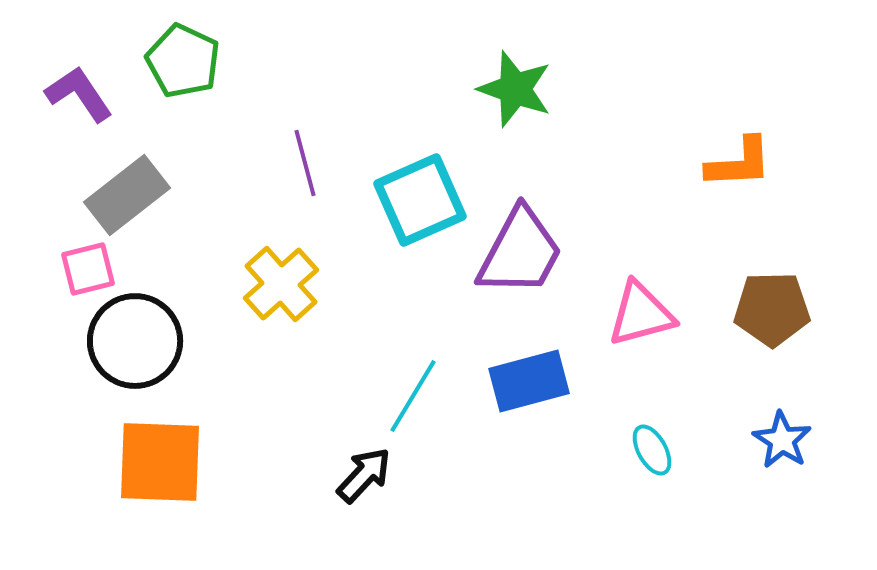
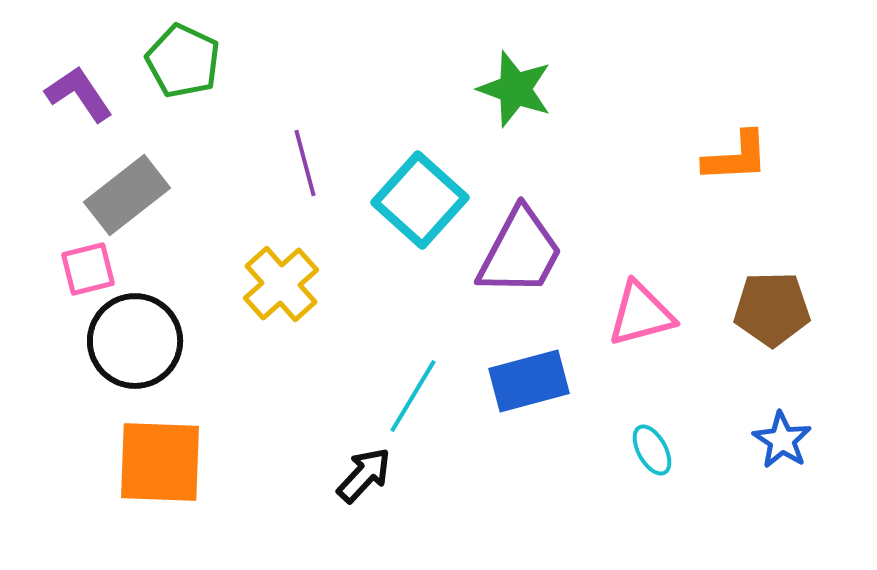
orange L-shape: moved 3 px left, 6 px up
cyan square: rotated 24 degrees counterclockwise
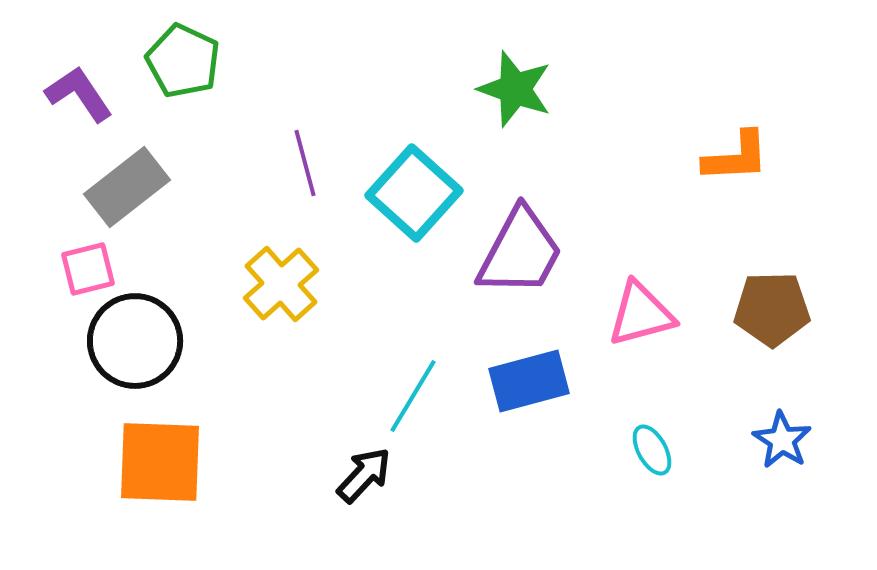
gray rectangle: moved 8 px up
cyan square: moved 6 px left, 7 px up
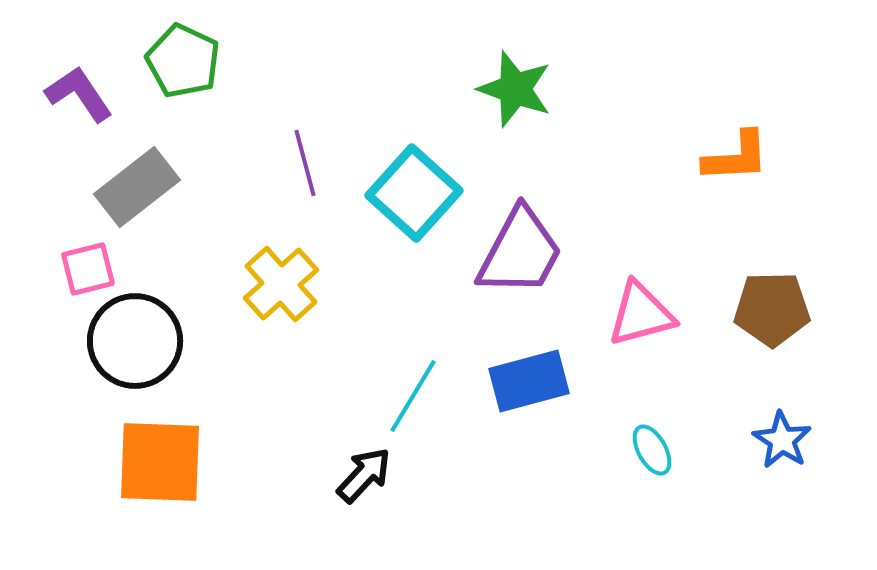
gray rectangle: moved 10 px right
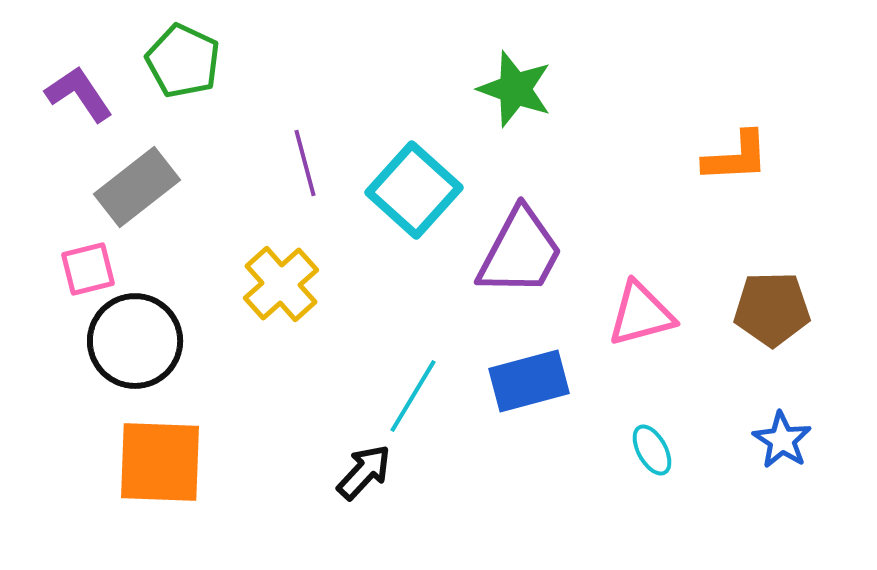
cyan square: moved 3 px up
black arrow: moved 3 px up
